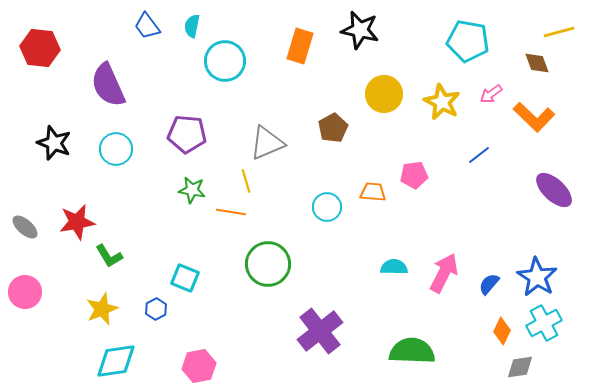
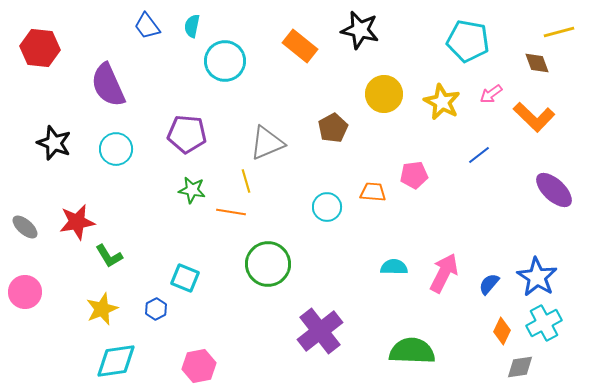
orange rectangle at (300, 46): rotated 68 degrees counterclockwise
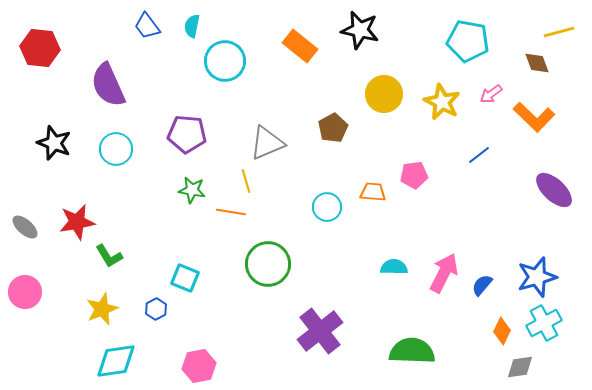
blue star at (537, 277): rotated 24 degrees clockwise
blue semicircle at (489, 284): moved 7 px left, 1 px down
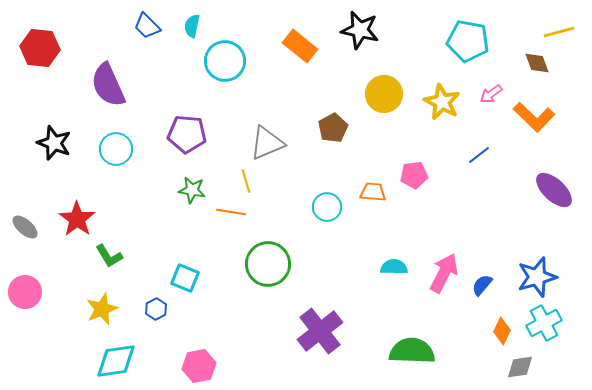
blue trapezoid at (147, 26): rotated 8 degrees counterclockwise
red star at (77, 222): moved 3 px up; rotated 27 degrees counterclockwise
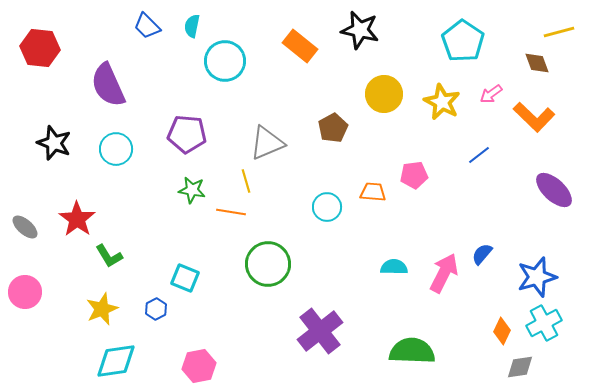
cyan pentagon at (468, 41): moved 5 px left; rotated 24 degrees clockwise
blue semicircle at (482, 285): moved 31 px up
